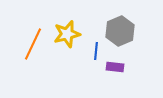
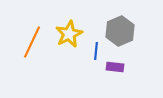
yellow star: moved 2 px right; rotated 12 degrees counterclockwise
orange line: moved 1 px left, 2 px up
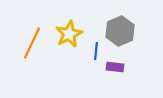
orange line: moved 1 px down
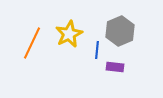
blue line: moved 1 px right, 1 px up
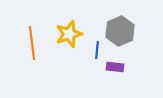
yellow star: rotated 8 degrees clockwise
orange line: rotated 32 degrees counterclockwise
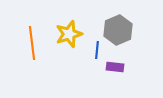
gray hexagon: moved 2 px left, 1 px up
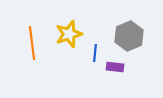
gray hexagon: moved 11 px right, 6 px down
blue line: moved 2 px left, 3 px down
